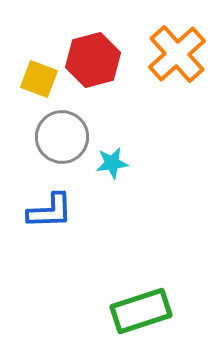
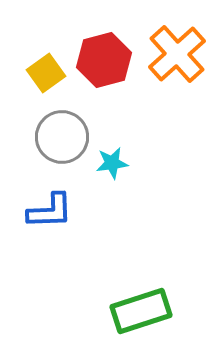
red hexagon: moved 11 px right
yellow square: moved 7 px right, 6 px up; rotated 33 degrees clockwise
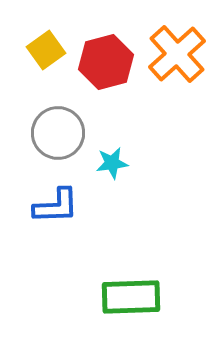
red hexagon: moved 2 px right, 2 px down
yellow square: moved 23 px up
gray circle: moved 4 px left, 4 px up
blue L-shape: moved 6 px right, 5 px up
green rectangle: moved 10 px left, 14 px up; rotated 16 degrees clockwise
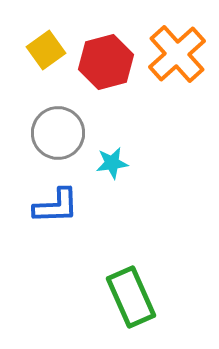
green rectangle: rotated 68 degrees clockwise
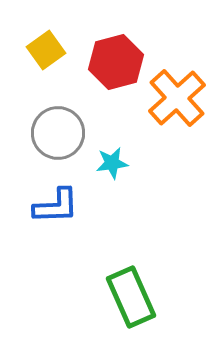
orange cross: moved 44 px down
red hexagon: moved 10 px right
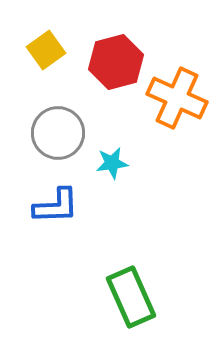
orange cross: rotated 24 degrees counterclockwise
